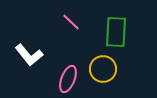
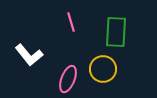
pink line: rotated 30 degrees clockwise
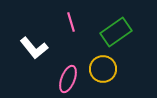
green rectangle: rotated 52 degrees clockwise
white L-shape: moved 5 px right, 7 px up
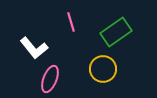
pink ellipse: moved 18 px left
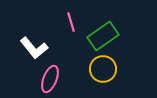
green rectangle: moved 13 px left, 4 px down
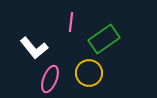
pink line: rotated 24 degrees clockwise
green rectangle: moved 1 px right, 3 px down
yellow circle: moved 14 px left, 4 px down
